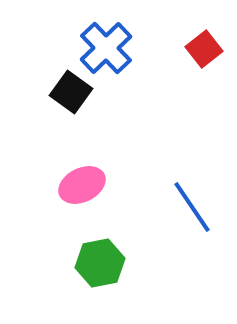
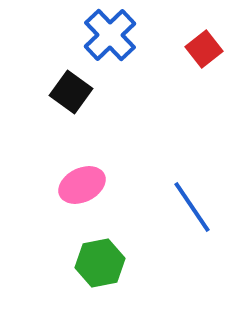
blue cross: moved 4 px right, 13 px up
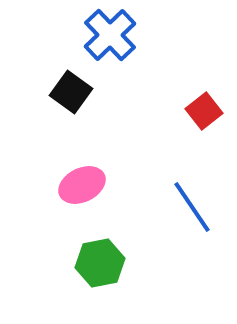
red square: moved 62 px down
